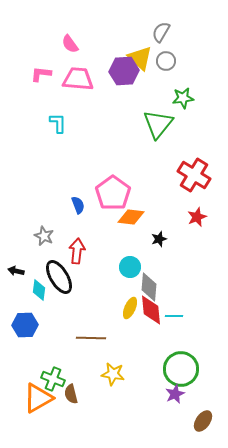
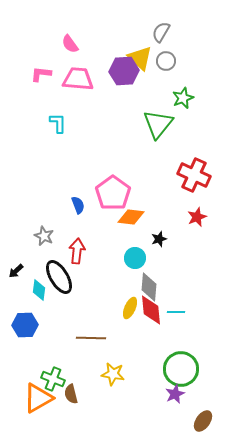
green star: rotated 15 degrees counterclockwise
red cross: rotated 8 degrees counterclockwise
cyan circle: moved 5 px right, 9 px up
black arrow: rotated 56 degrees counterclockwise
cyan line: moved 2 px right, 4 px up
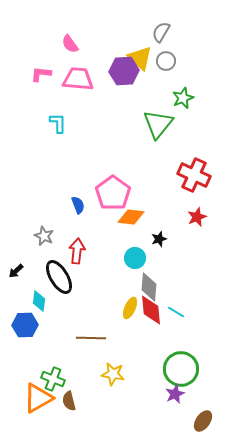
cyan diamond: moved 11 px down
cyan line: rotated 30 degrees clockwise
brown semicircle: moved 2 px left, 7 px down
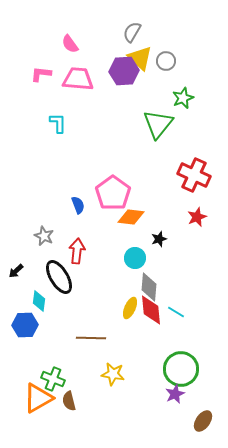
gray semicircle: moved 29 px left
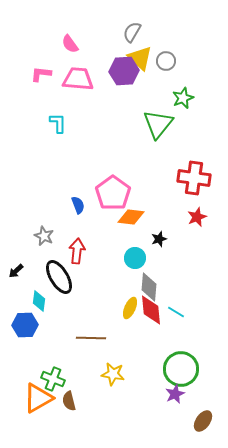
red cross: moved 3 px down; rotated 16 degrees counterclockwise
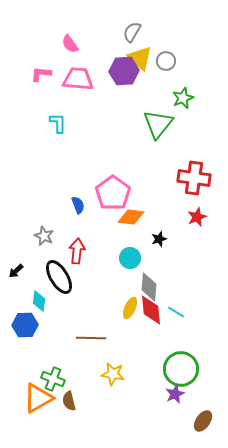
cyan circle: moved 5 px left
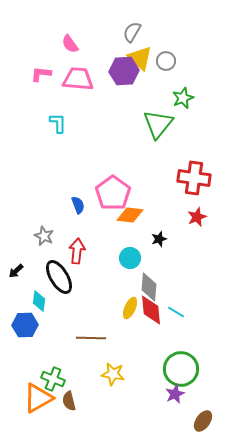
orange diamond: moved 1 px left, 2 px up
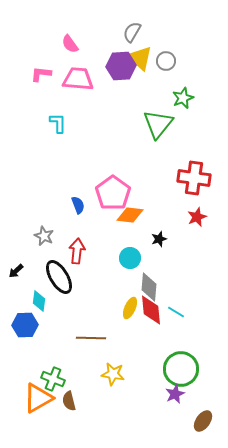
purple hexagon: moved 3 px left, 5 px up
